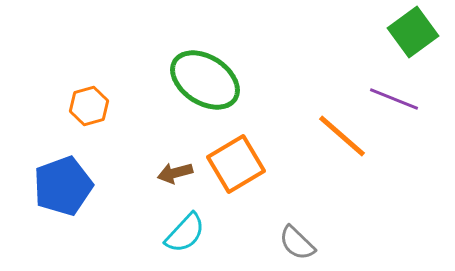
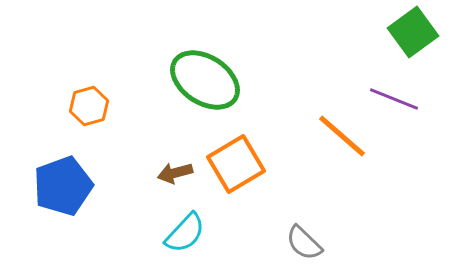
gray semicircle: moved 7 px right
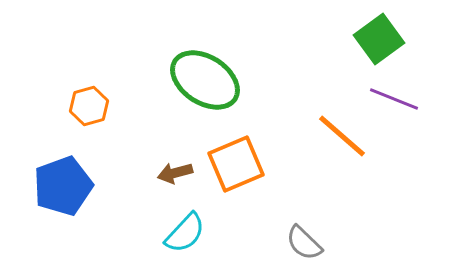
green square: moved 34 px left, 7 px down
orange square: rotated 8 degrees clockwise
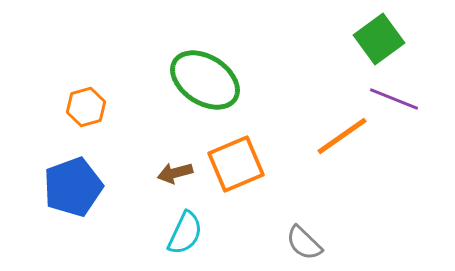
orange hexagon: moved 3 px left, 1 px down
orange line: rotated 76 degrees counterclockwise
blue pentagon: moved 10 px right, 1 px down
cyan semicircle: rotated 18 degrees counterclockwise
